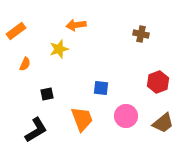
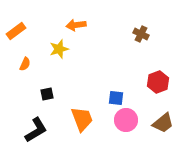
brown cross: rotated 14 degrees clockwise
blue square: moved 15 px right, 10 px down
pink circle: moved 4 px down
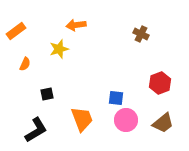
red hexagon: moved 2 px right, 1 px down
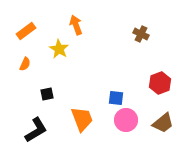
orange arrow: rotated 78 degrees clockwise
orange rectangle: moved 10 px right
yellow star: rotated 24 degrees counterclockwise
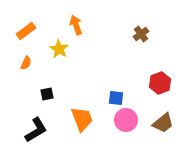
brown cross: rotated 28 degrees clockwise
orange semicircle: moved 1 px right, 1 px up
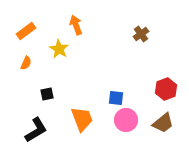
red hexagon: moved 6 px right, 6 px down
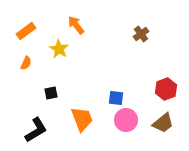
orange arrow: rotated 18 degrees counterclockwise
black square: moved 4 px right, 1 px up
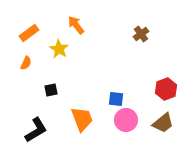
orange rectangle: moved 3 px right, 2 px down
black square: moved 3 px up
blue square: moved 1 px down
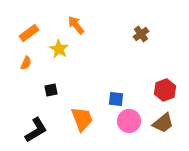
red hexagon: moved 1 px left, 1 px down
pink circle: moved 3 px right, 1 px down
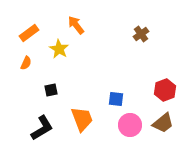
pink circle: moved 1 px right, 4 px down
black L-shape: moved 6 px right, 2 px up
